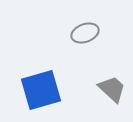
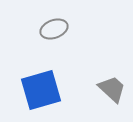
gray ellipse: moved 31 px left, 4 px up
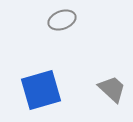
gray ellipse: moved 8 px right, 9 px up
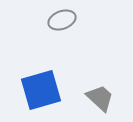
gray trapezoid: moved 12 px left, 9 px down
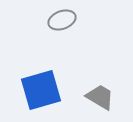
gray trapezoid: moved 1 px up; rotated 12 degrees counterclockwise
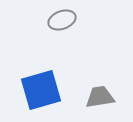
gray trapezoid: rotated 40 degrees counterclockwise
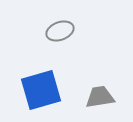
gray ellipse: moved 2 px left, 11 px down
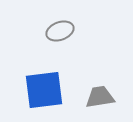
blue square: moved 3 px right; rotated 9 degrees clockwise
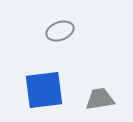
gray trapezoid: moved 2 px down
